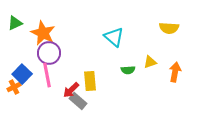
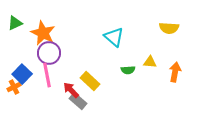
yellow triangle: rotated 24 degrees clockwise
yellow rectangle: rotated 42 degrees counterclockwise
red arrow: rotated 90 degrees clockwise
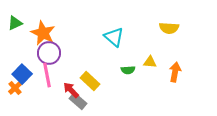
orange cross: moved 1 px right, 1 px down; rotated 16 degrees counterclockwise
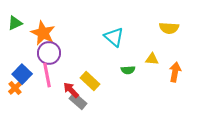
yellow triangle: moved 2 px right, 3 px up
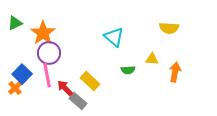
orange star: rotated 10 degrees clockwise
red arrow: moved 6 px left, 2 px up
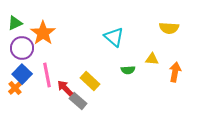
purple circle: moved 27 px left, 5 px up
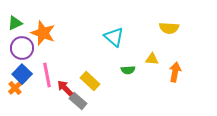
orange star: rotated 15 degrees counterclockwise
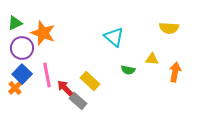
green semicircle: rotated 16 degrees clockwise
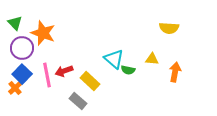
green triangle: rotated 49 degrees counterclockwise
cyan triangle: moved 22 px down
red arrow: moved 1 px left, 17 px up; rotated 66 degrees counterclockwise
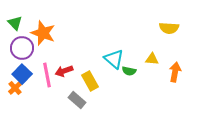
green semicircle: moved 1 px right, 1 px down
yellow rectangle: rotated 18 degrees clockwise
gray rectangle: moved 1 px left, 1 px up
